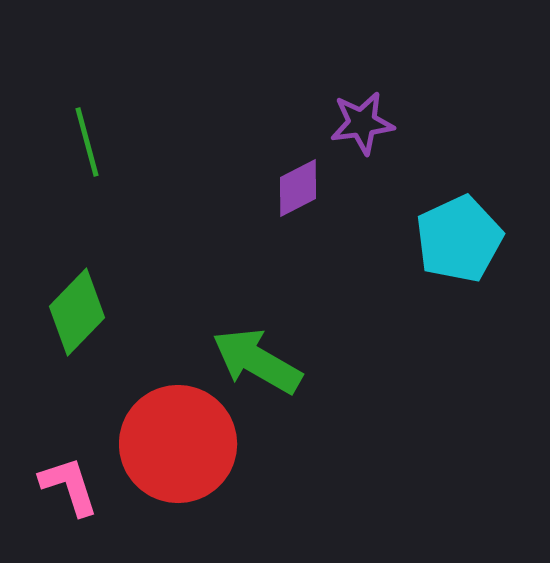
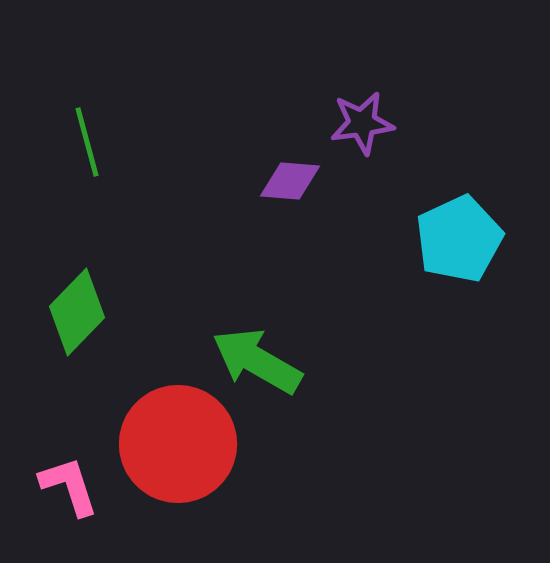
purple diamond: moved 8 px left, 7 px up; rotated 32 degrees clockwise
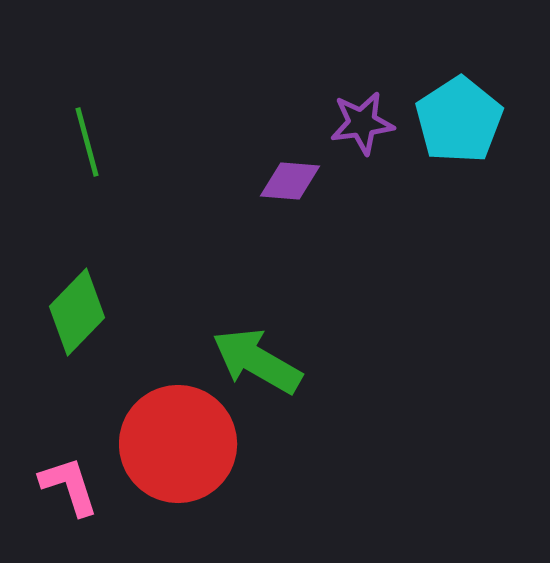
cyan pentagon: moved 119 px up; rotated 8 degrees counterclockwise
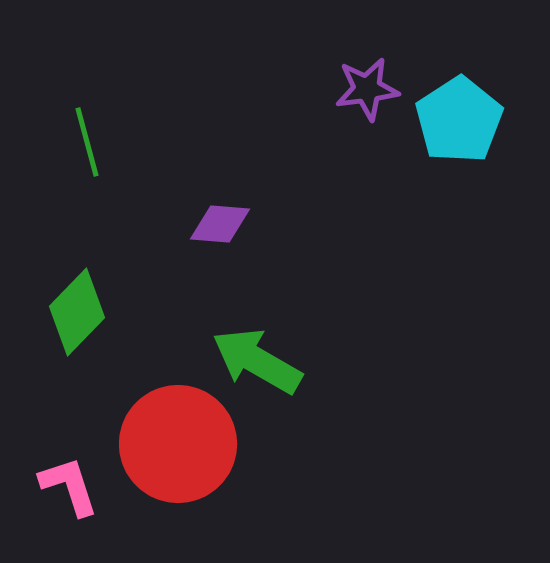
purple star: moved 5 px right, 34 px up
purple diamond: moved 70 px left, 43 px down
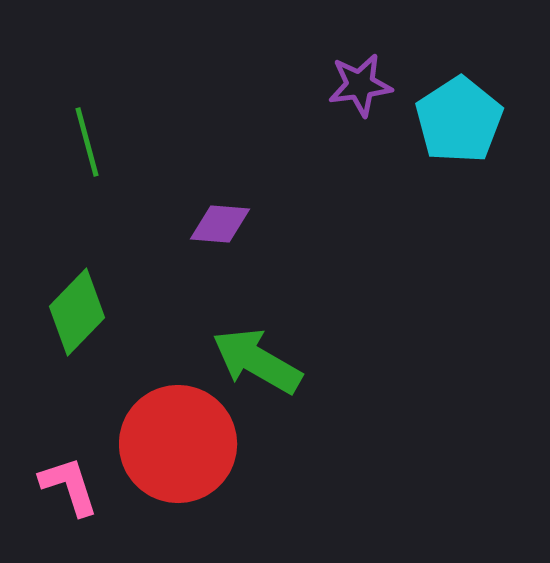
purple star: moved 7 px left, 4 px up
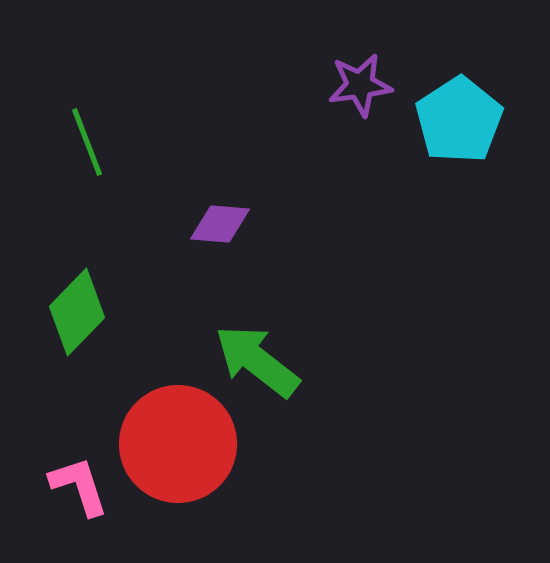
green line: rotated 6 degrees counterclockwise
green arrow: rotated 8 degrees clockwise
pink L-shape: moved 10 px right
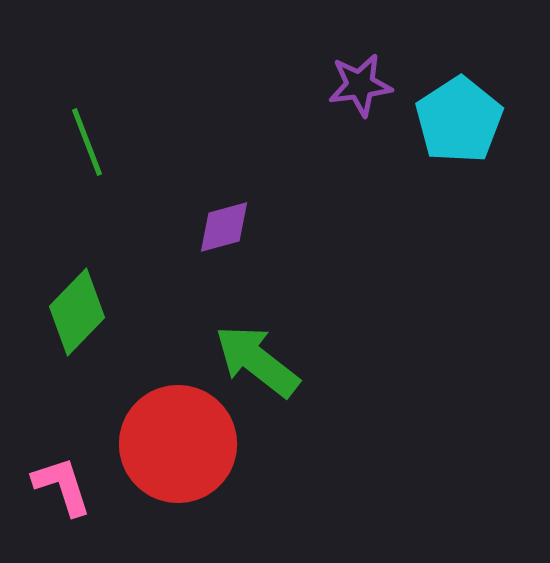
purple diamond: moved 4 px right, 3 px down; rotated 20 degrees counterclockwise
pink L-shape: moved 17 px left
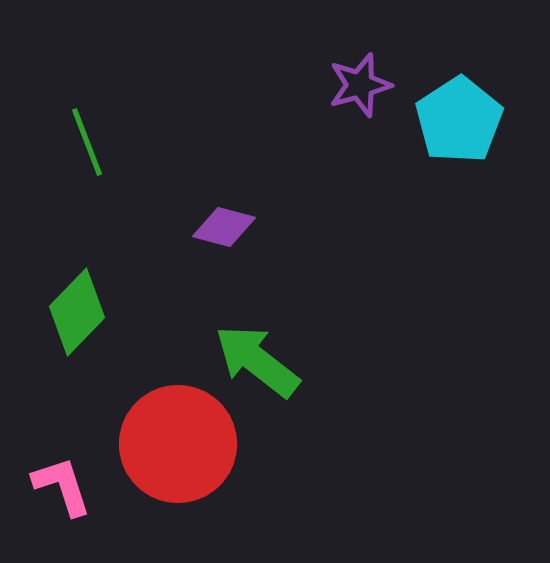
purple star: rotated 8 degrees counterclockwise
purple diamond: rotated 30 degrees clockwise
